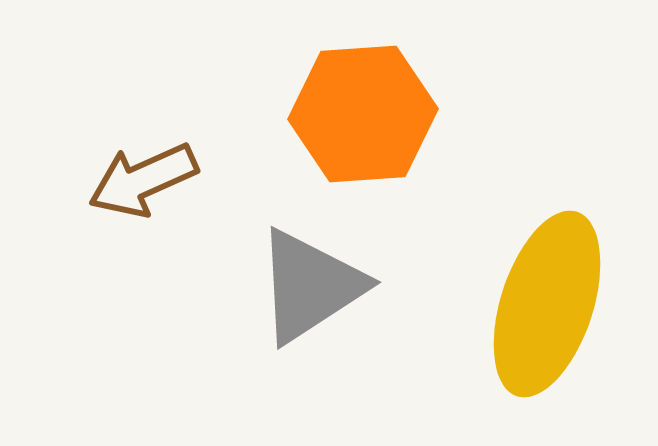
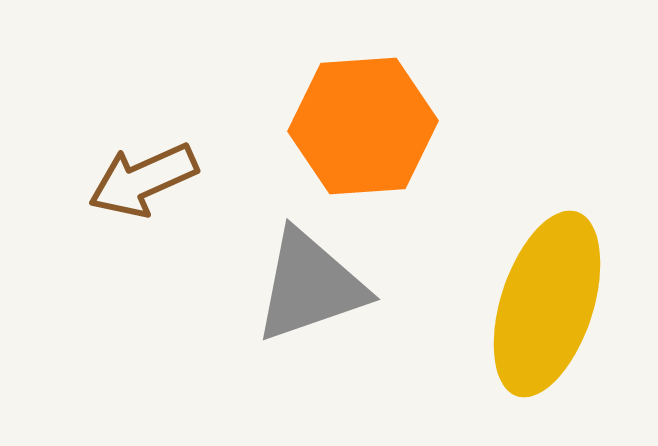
orange hexagon: moved 12 px down
gray triangle: rotated 14 degrees clockwise
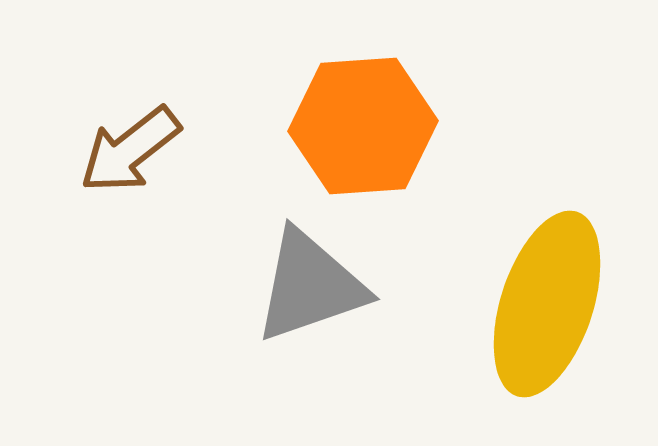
brown arrow: moved 13 px left, 30 px up; rotated 14 degrees counterclockwise
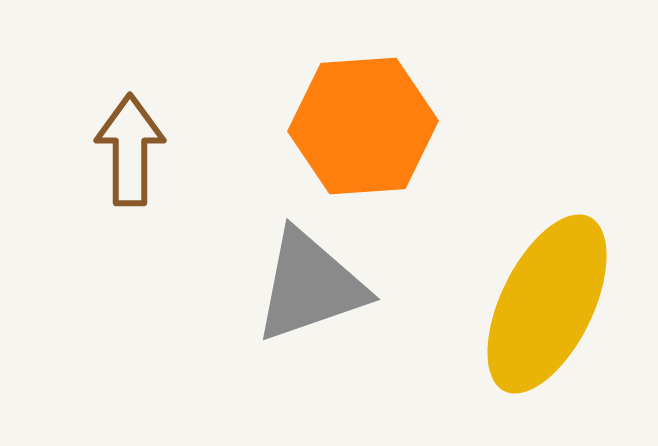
brown arrow: rotated 128 degrees clockwise
yellow ellipse: rotated 8 degrees clockwise
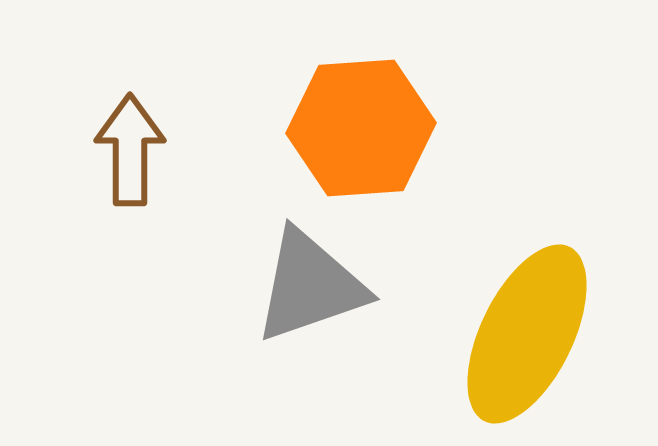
orange hexagon: moved 2 px left, 2 px down
yellow ellipse: moved 20 px left, 30 px down
